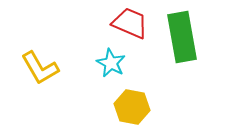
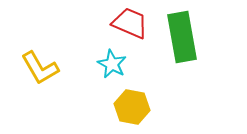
cyan star: moved 1 px right, 1 px down
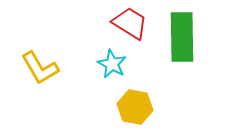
red trapezoid: rotated 9 degrees clockwise
green rectangle: rotated 9 degrees clockwise
yellow hexagon: moved 3 px right
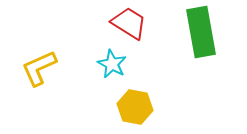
red trapezoid: moved 1 px left
green rectangle: moved 19 px right, 5 px up; rotated 9 degrees counterclockwise
yellow L-shape: moved 1 px left; rotated 96 degrees clockwise
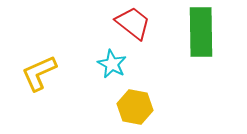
red trapezoid: moved 4 px right; rotated 6 degrees clockwise
green rectangle: rotated 9 degrees clockwise
yellow L-shape: moved 5 px down
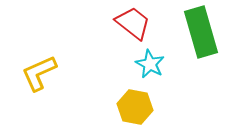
green rectangle: rotated 15 degrees counterclockwise
cyan star: moved 38 px right
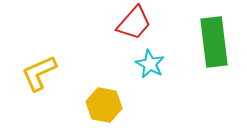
red trapezoid: moved 1 px right; rotated 93 degrees clockwise
green rectangle: moved 13 px right, 10 px down; rotated 9 degrees clockwise
yellow hexagon: moved 31 px left, 2 px up
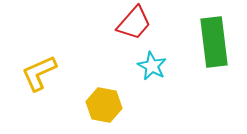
cyan star: moved 2 px right, 2 px down
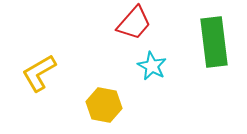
yellow L-shape: rotated 6 degrees counterclockwise
